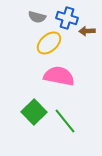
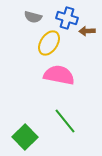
gray semicircle: moved 4 px left
yellow ellipse: rotated 15 degrees counterclockwise
pink semicircle: moved 1 px up
green square: moved 9 px left, 25 px down
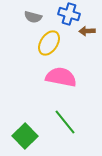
blue cross: moved 2 px right, 4 px up
pink semicircle: moved 2 px right, 2 px down
green line: moved 1 px down
green square: moved 1 px up
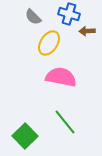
gray semicircle: rotated 30 degrees clockwise
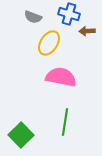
gray semicircle: rotated 24 degrees counterclockwise
green line: rotated 48 degrees clockwise
green square: moved 4 px left, 1 px up
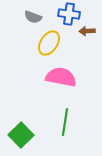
blue cross: rotated 10 degrees counterclockwise
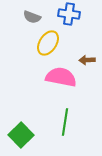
gray semicircle: moved 1 px left
brown arrow: moved 29 px down
yellow ellipse: moved 1 px left
